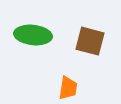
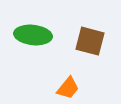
orange trapezoid: rotated 30 degrees clockwise
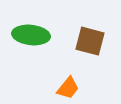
green ellipse: moved 2 px left
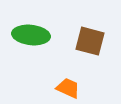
orange trapezoid: rotated 105 degrees counterclockwise
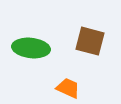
green ellipse: moved 13 px down
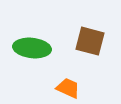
green ellipse: moved 1 px right
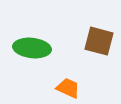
brown square: moved 9 px right
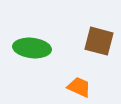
orange trapezoid: moved 11 px right, 1 px up
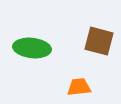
orange trapezoid: rotated 30 degrees counterclockwise
